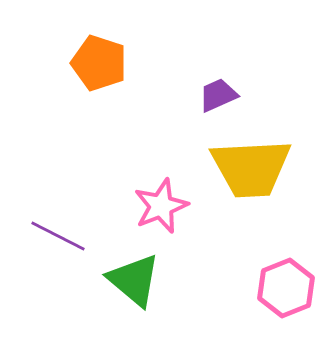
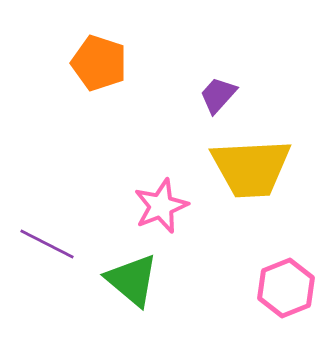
purple trapezoid: rotated 24 degrees counterclockwise
purple line: moved 11 px left, 8 px down
green triangle: moved 2 px left
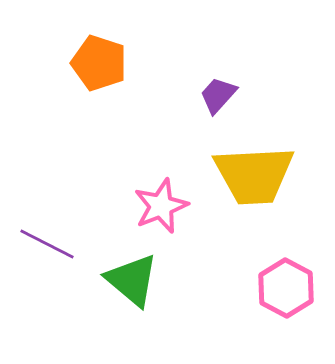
yellow trapezoid: moved 3 px right, 7 px down
pink hexagon: rotated 10 degrees counterclockwise
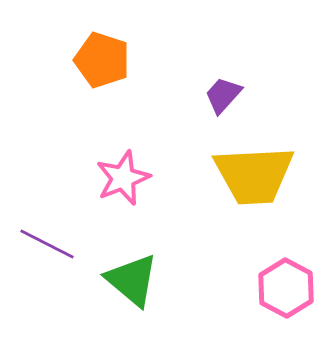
orange pentagon: moved 3 px right, 3 px up
purple trapezoid: moved 5 px right
pink star: moved 38 px left, 28 px up
